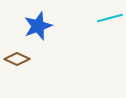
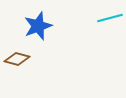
brown diamond: rotated 10 degrees counterclockwise
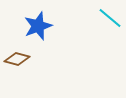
cyan line: rotated 55 degrees clockwise
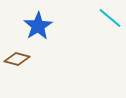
blue star: rotated 12 degrees counterclockwise
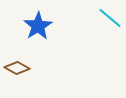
brown diamond: moved 9 px down; rotated 15 degrees clockwise
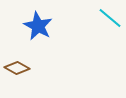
blue star: rotated 12 degrees counterclockwise
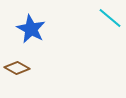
blue star: moved 7 px left, 3 px down
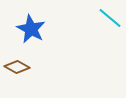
brown diamond: moved 1 px up
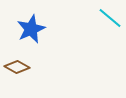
blue star: rotated 20 degrees clockwise
